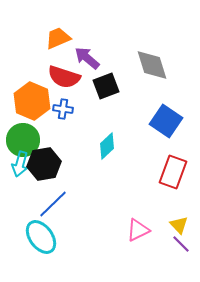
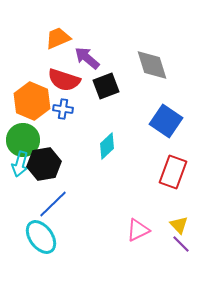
red semicircle: moved 3 px down
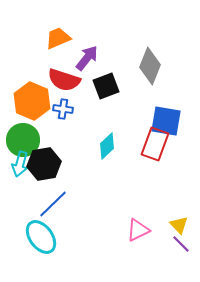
purple arrow: rotated 88 degrees clockwise
gray diamond: moved 2 px left, 1 px down; rotated 39 degrees clockwise
blue square: rotated 24 degrees counterclockwise
red rectangle: moved 18 px left, 28 px up
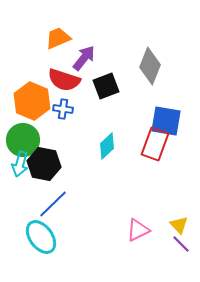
purple arrow: moved 3 px left
black hexagon: rotated 20 degrees clockwise
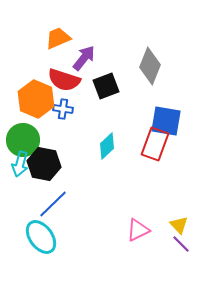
orange hexagon: moved 4 px right, 2 px up
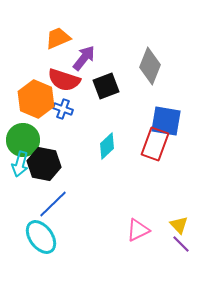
blue cross: rotated 12 degrees clockwise
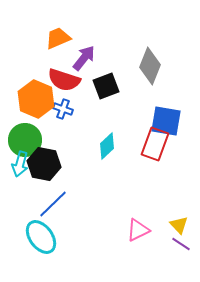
green circle: moved 2 px right
purple line: rotated 12 degrees counterclockwise
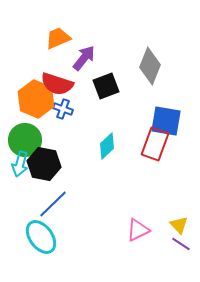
red semicircle: moved 7 px left, 4 px down
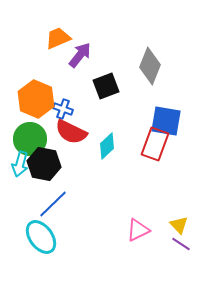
purple arrow: moved 4 px left, 3 px up
red semicircle: moved 14 px right, 48 px down; rotated 8 degrees clockwise
green circle: moved 5 px right, 1 px up
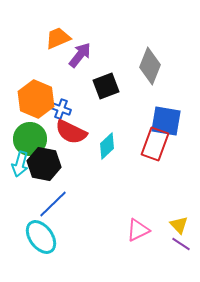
blue cross: moved 2 px left
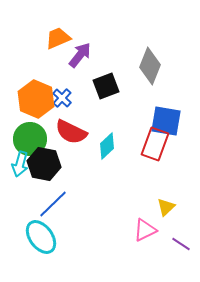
blue cross: moved 1 px right, 11 px up; rotated 24 degrees clockwise
yellow triangle: moved 13 px left, 18 px up; rotated 30 degrees clockwise
pink triangle: moved 7 px right
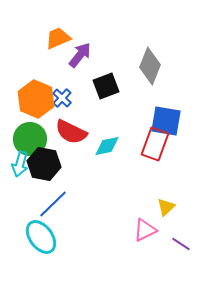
cyan diamond: rotated 32 degrees clockwise
